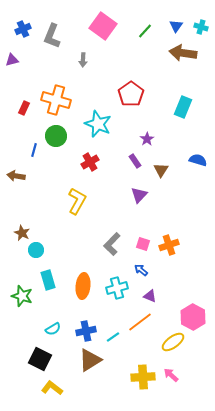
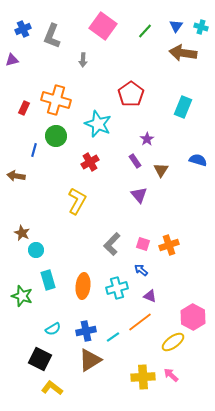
purple triangle at (139, 195): rotated 24 degrees counterclockwise
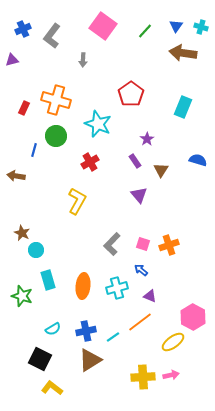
gray L-shape at (52, 36): rotated 15 degrees clockwise
pink arrow at (171, 375): rotated 126 degrees clockwise
